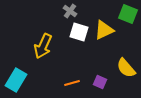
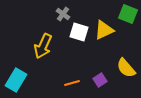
gray cross: moved 7 px left, 3 px down
purple square: moved 2 px up; rotated 32 degrees clockwise
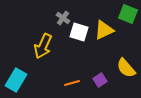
gray cross: moved 4 px down
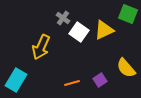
white square: rotated 18 degrees clockwise
yellow arrow: moved 2 px left, 1 px down
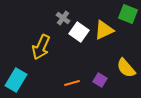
purple square: rotated 24 degrees counterclockwise
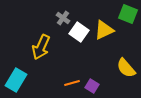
purple square: moved 8 px left, 6 px down
